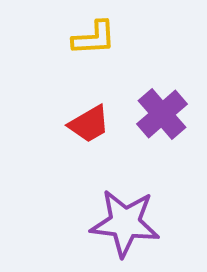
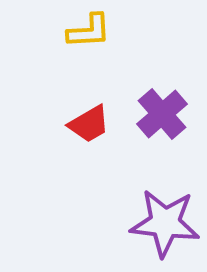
yellow L-shape: moved 5 px left, 7 px up
purple star: moved 40 px right
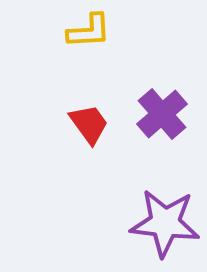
red trapezoid: rotated 96 degrees counterclockwise
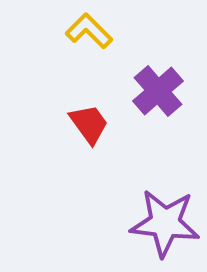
yellow L-shape: rotated 132 degrees counterclockwise
purple cross: moved 4 px left, 23 px up
